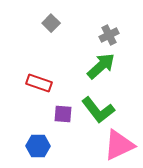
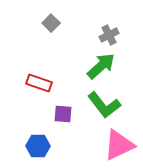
green L-shape: moved 6 px right, 5 px up
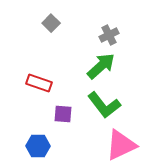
pink triangle: moved 2 px right
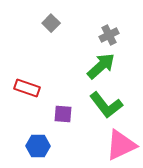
red rectangle: moved 12 px left, 5 px down
green L-shape: moved 2 px right
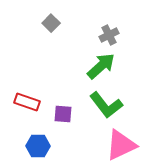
red rectangle: moved 14 px down
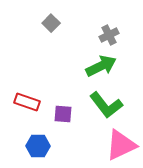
green arrow: rotated 16 degrees clockwise
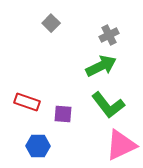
green L-shape: moved 2 px right
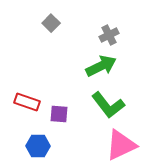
purple square: moved 4 px left
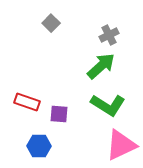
green arrow: rotated 16 degrees counterclockwise
green L-shape: rotated 20 degrees counterclockwise
blue hexagon: moved 1 px right
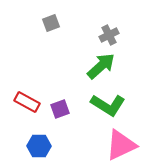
gray square: rotated 24 degrees clockwise
red rectangle: rotated 10 degrees clockwise
purple square: moved 1 px right, 5 px up; rotated 24 degrees counterclockwise
